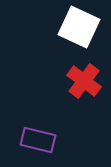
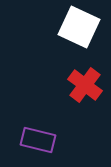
red cross: moved 1 px right, 4 px down
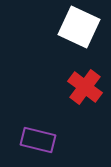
red cross: moved 2 px down
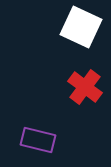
white square: moved 2 px right
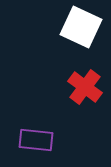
purple rectangle: moved 2 px left; rotated 8 degrees counterclockwise
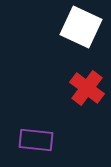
red cross: moved 2 px right, 1 px down
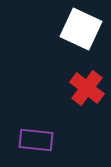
white square: moved 2 px down
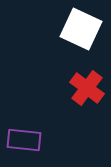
purple rectangle: moved 12 px left
